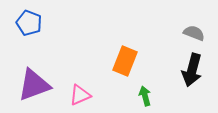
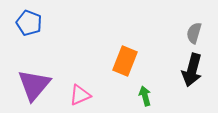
gray semicircle: rotated 95 degrees counterclockwise
purple triangle: rotated 30 degrees counterclockwise
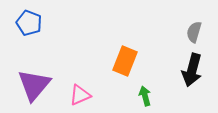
gray semicircle: moved 1 px up
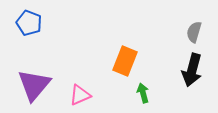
green arrow: moved 2 px left, 3 px up
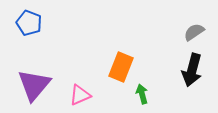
gray semicircle: rotated 40 degrees clockwise
orange rectangle: moved 4 px left, 6 px down
green arrow: moved 1 px left, 1 px down
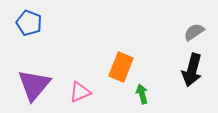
pink triangle: moved 3 px up
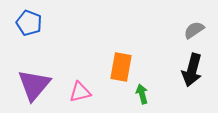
gray semicircle: moved 2 px up
orange rectangle: rotated 12 degrees counterclockwise
pink triangle: rotated 10 degrees clockwise
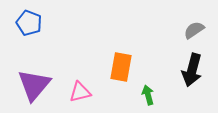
green arrow: moved 6 px right, 1 px down
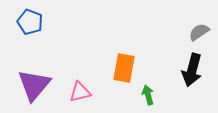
blue pentagon: moved 1 px right, 1 px up
gray semicircle: moved 5 px right, 2 px down
orange rectangle: moved 3 px right, 1 px down
